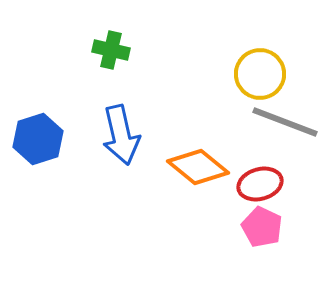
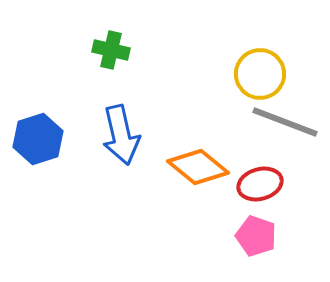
pink pentagon: moved 6 px left, 9 px down; rotated 6 degrees counterclockwise
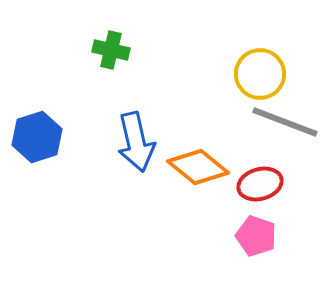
blue arrow: moved 15 px right, 7 px down
blue hexagon: moved 1 px left, 2 px up
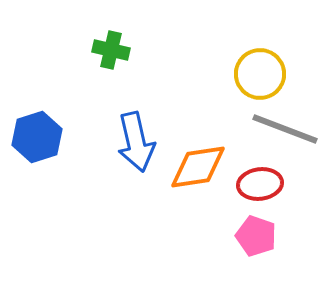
gray line: moved 7 px down
orange diamond: rotated 48 degrees counterclockwise
red ellipse: rotated 9 degrees clockwise
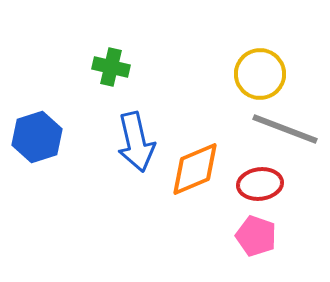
green cross: moved 17 px down
orange diamond: moved 3 px left, 2 px down; rotated 14 degrees counterclockwise
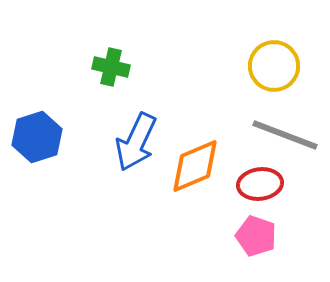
yellow circle: moved 14 px right, 8 px up
gray line: moved 6 px down
blue arrow: rotated 38 degrees clockwise
orange diamond: moved 3 px up
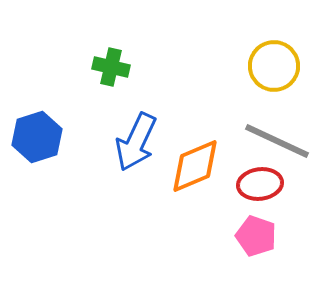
gray line: moved 8 px left, 6 px down; rotated 4 degrees clockwise
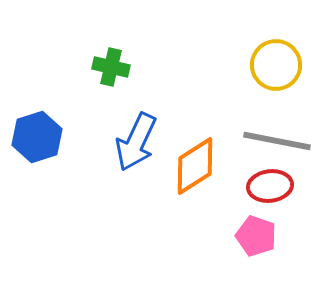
yellow circle: moved 2 px right, 1 px up
gray line: rotated 14 degrees counterclockwise
orange diamond: rotated 10 degrees counterclockwise
red ellipse: moved 10 px right, 2 px down
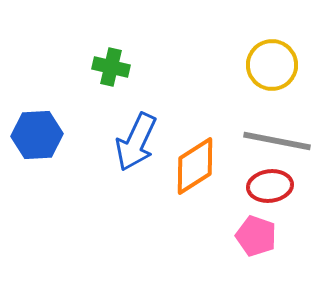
yellow circle: moved 4 px left
blue hexagon: moved 2 px up; rotated 15 degrees clockwise
